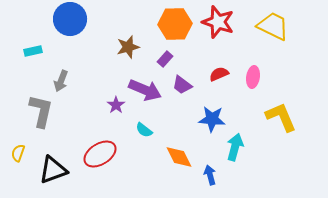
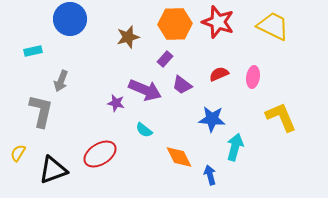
brown star: moved 10 px up
purple star: moved 2 px up; rotated 24 degrees counterclockwise
yellow semicircle: rotated 12 degrees clockwise
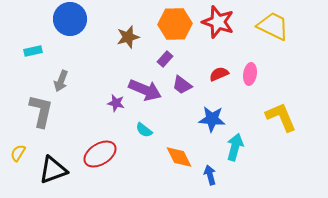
pink ellipse: moved 3 px left, 3 px up
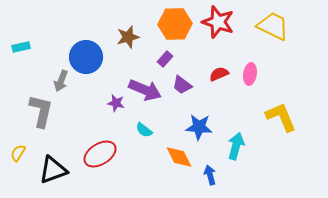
blue circle: moved 16 px right, 38 px down
cyan rectangle: moved 12 px left, 4 px up
blue star: moved 13 px left, 8 px down
cyan arrow: moved 1 px right, 1 px up
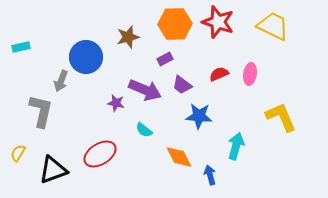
purple rectangle: rotated 21 degrees clockwise
blue star: moved 11 px up
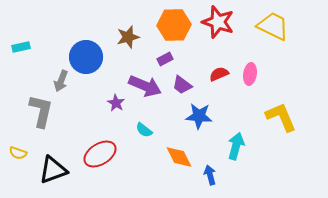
orange hexagon: moved 1 px left, 1 px down
purple arrow: moved 4 px up
purple star: rotated 18 degrees clockwise
yellow semicircle: rotated 102 degrees counterclockwise
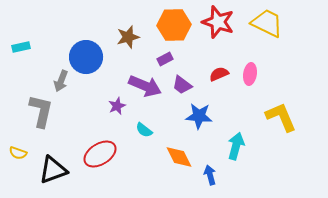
yellow trapezoid: moved 6 px left, 3 px up
purple star: moved 1 px right, 3 px down; rotated 18 degrees clockwise
